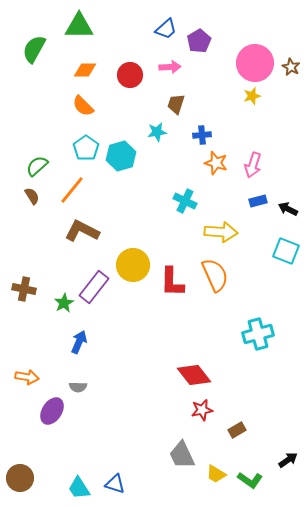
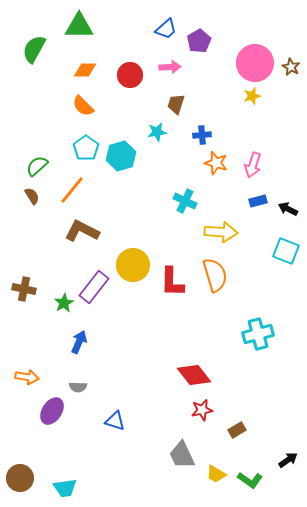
orange semicircle at (215, 275): rotated 8 degrees clockwise
blue triangle at (115, 484): moved 63 px up
cyan trapezoid at (79, 488): moved 14 px left; rotated 65 degrees counterclockwise
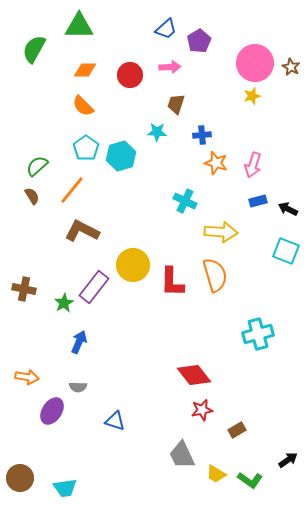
cyan star at (157, 132): rotated 12 degrees clockwise
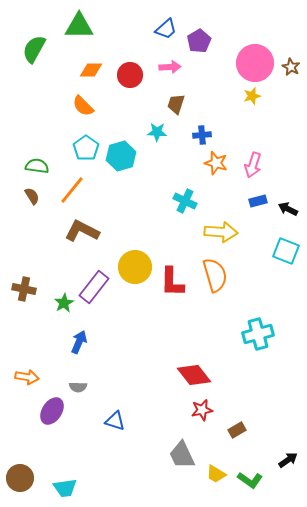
orange diamond at (85, 70): moved 6 px right
green semicircle at (37, 166): rotated 50 degrees clockwise
yellow circle at (133, 265): moved 2 px right, 2 px down
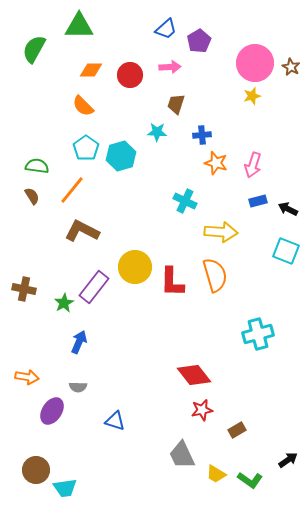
brown circle at (20, 478): moved 16 px right, 8 px up
